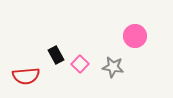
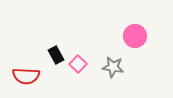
pink square: moved 2 px left
red semicircle: rotated 8 degrees clockwise
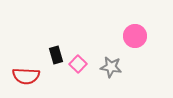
black rectangle: rotated 12 degrees clockwise
gray star: moved 2 px left
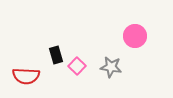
pink square: moved 1 px left, 2 px down
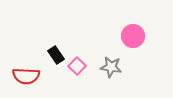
pink circle: moved 2 px left
black rectangle: rotated 18 degrees counterclockwise
